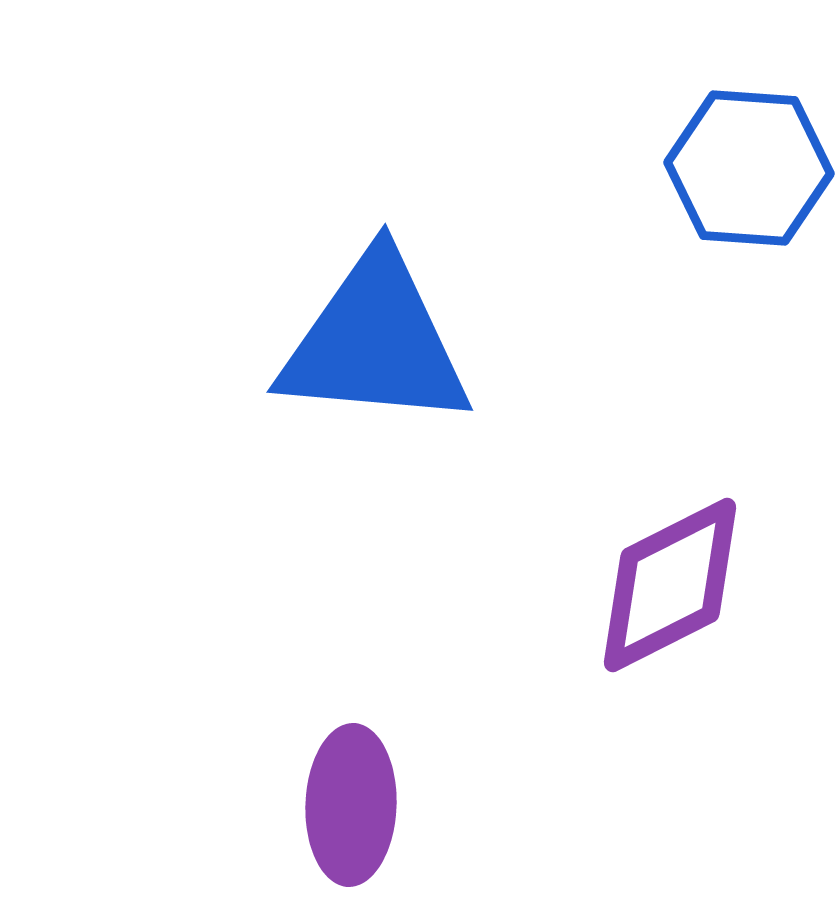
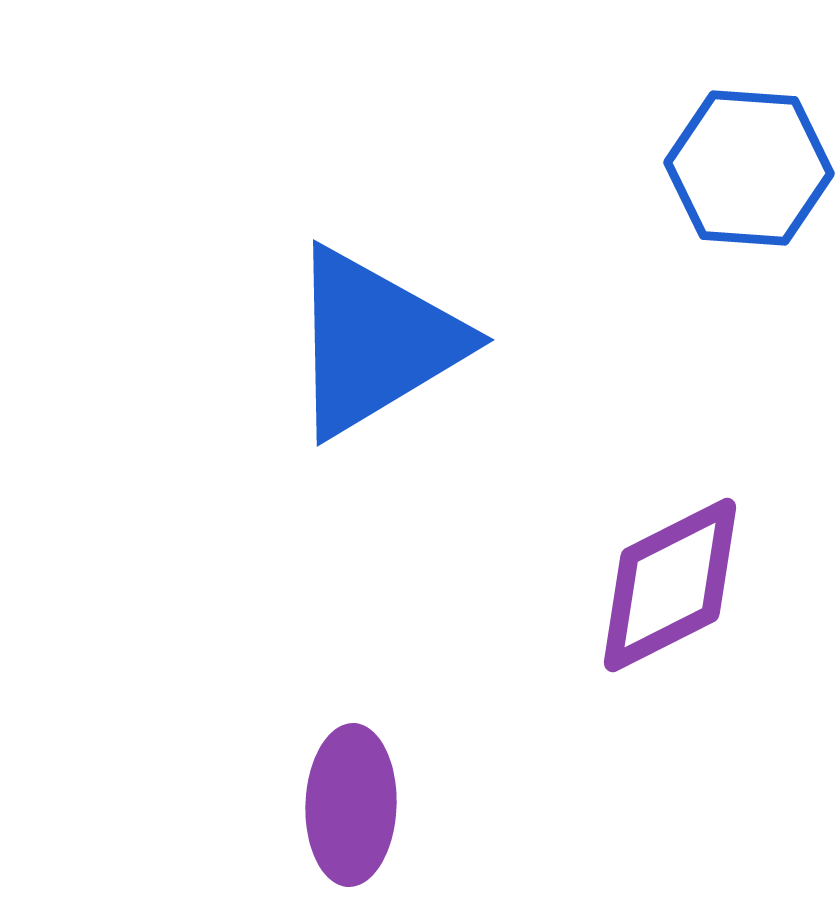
blue triangle: rotated 36 degrees counterclockwise
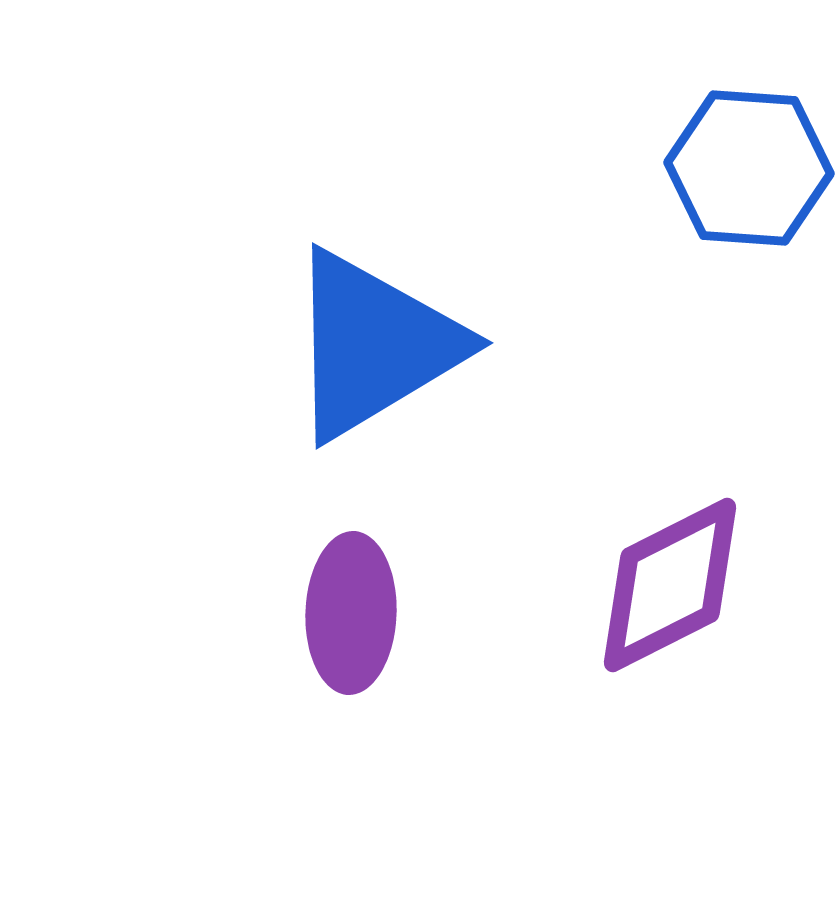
blue triangle: moved 1 px left, 3 px down
purple ellipse: moved 192 px up
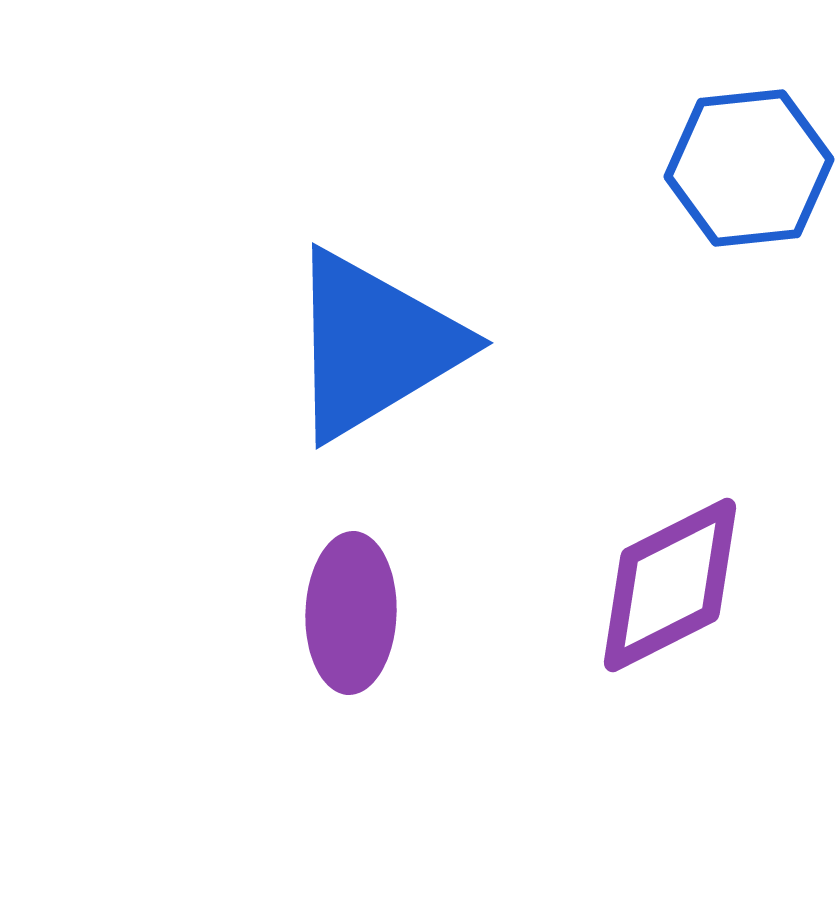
blue hexagon: rotated 10 degrees counterclockwise
